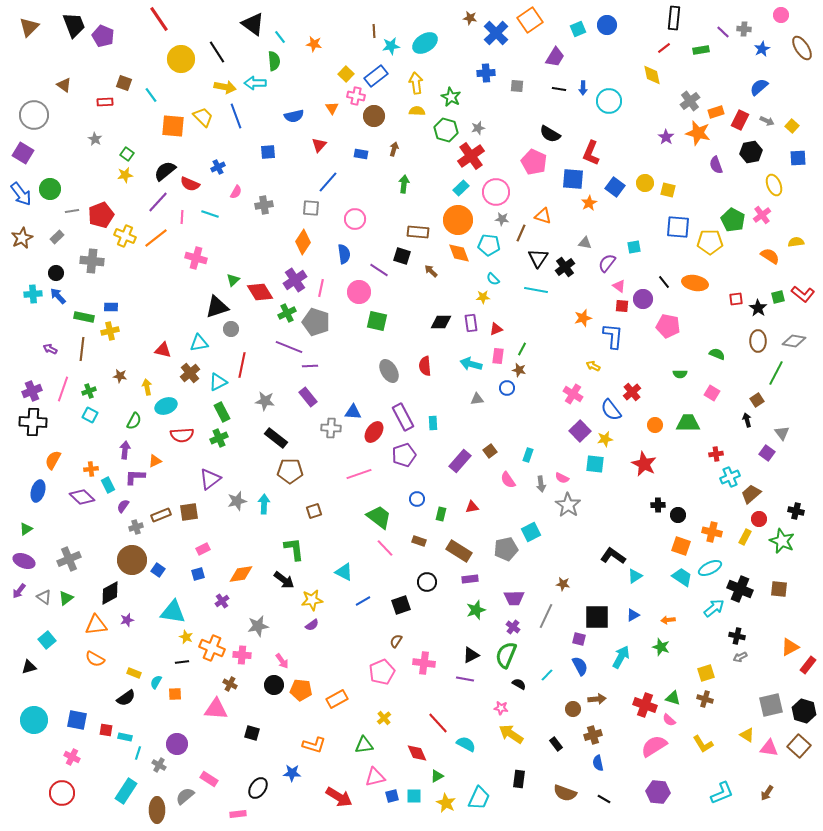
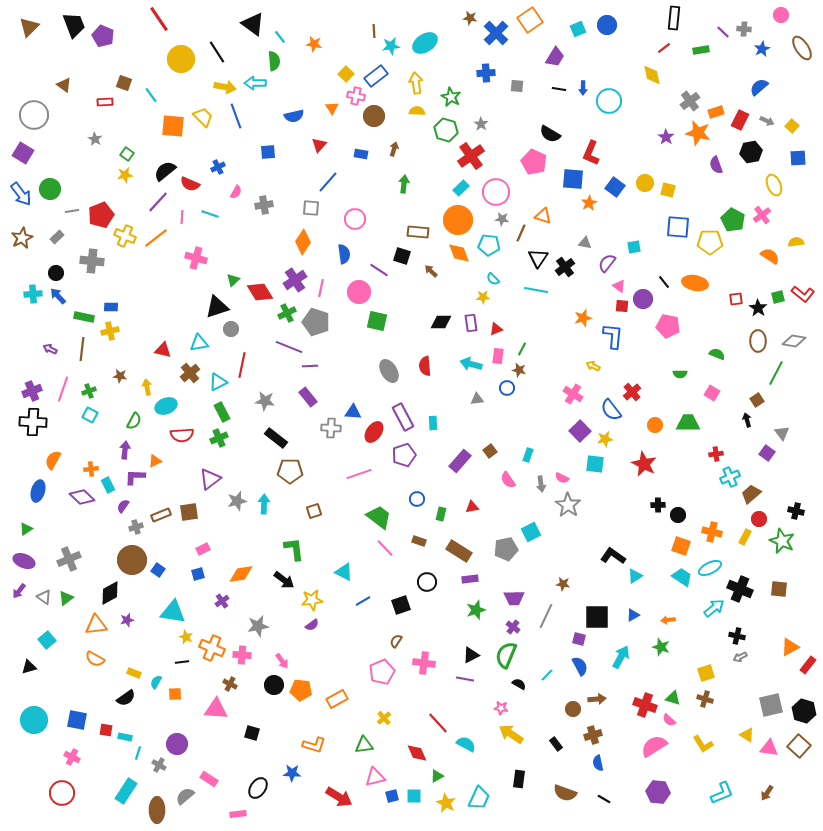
gray star at (478, 128): moved 3 px right, 4 px up; rotated 24 degrees counterclockwise
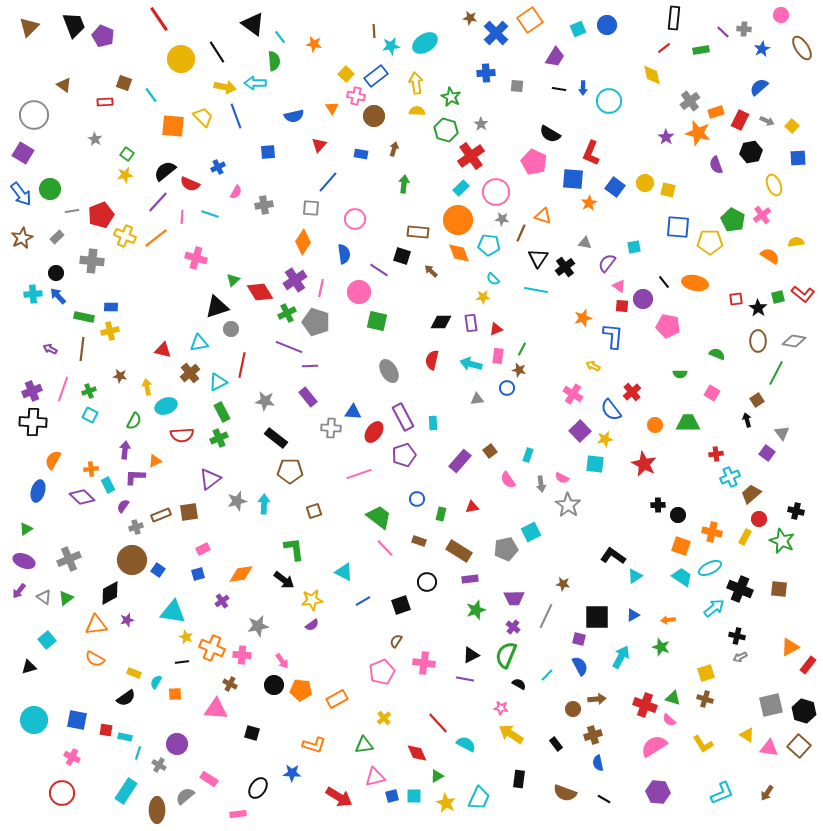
red semicircle at (425, 366): moved 7 px right, 6 px up; rotated 18 degrees clockwise
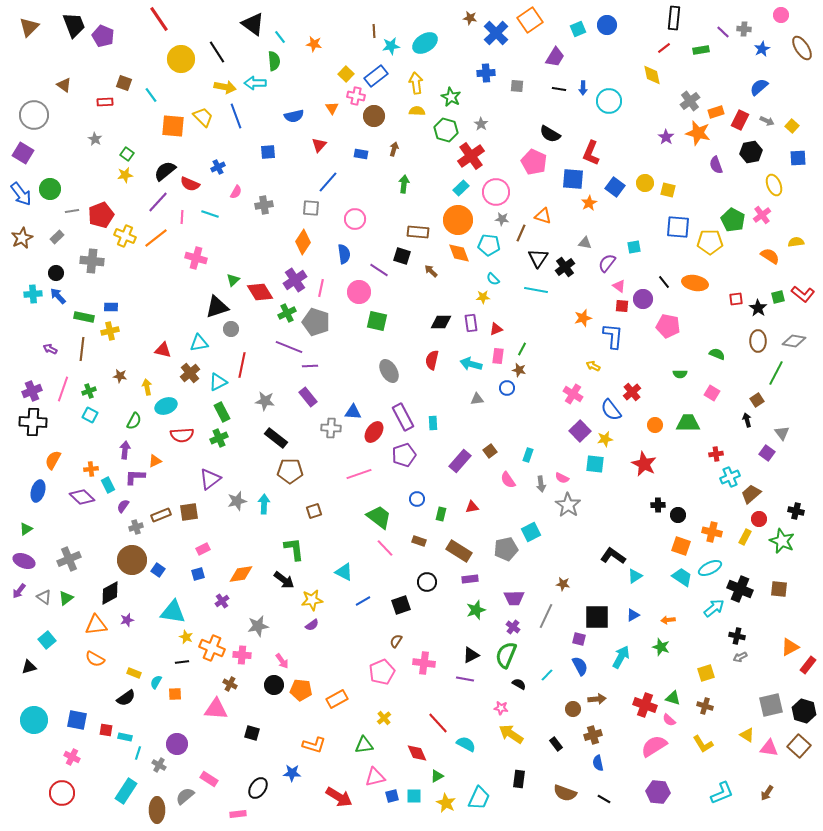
brown cross at (705, 699): moved 7 px down
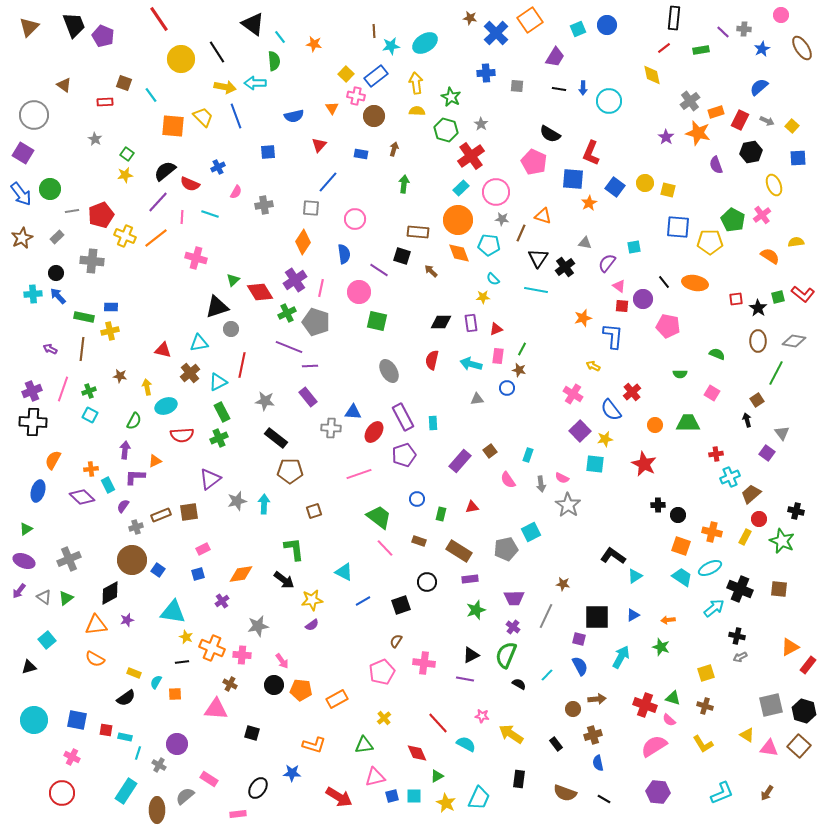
pink star at (501, 708): moved 19 px left, 8 px down
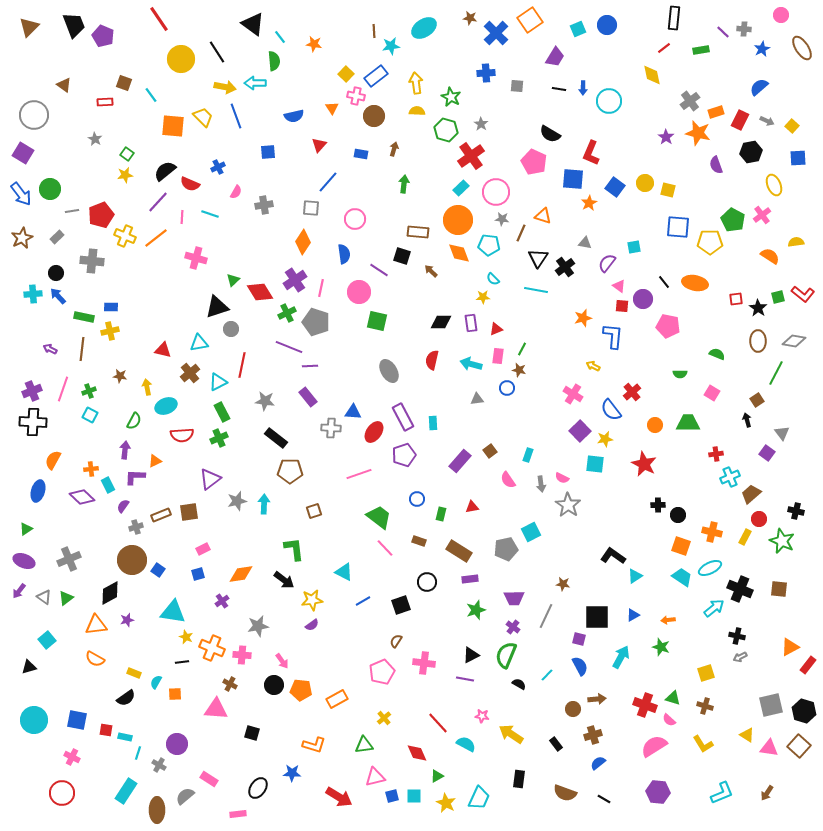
cyan ellipse at (425, 43): moved 1 px left, 15 px up
blue semicircle at (598, 763): rotated 63 degrees clockwise
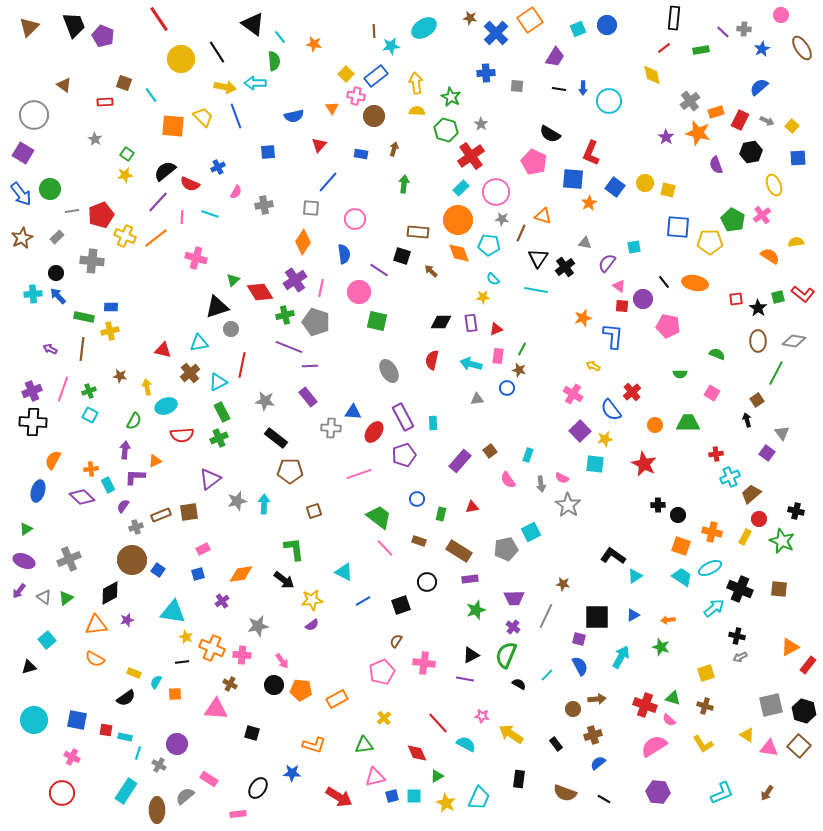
green cross at (287, 313): moved 2 px left, 2 px down; rotated 12 degrees clockwise
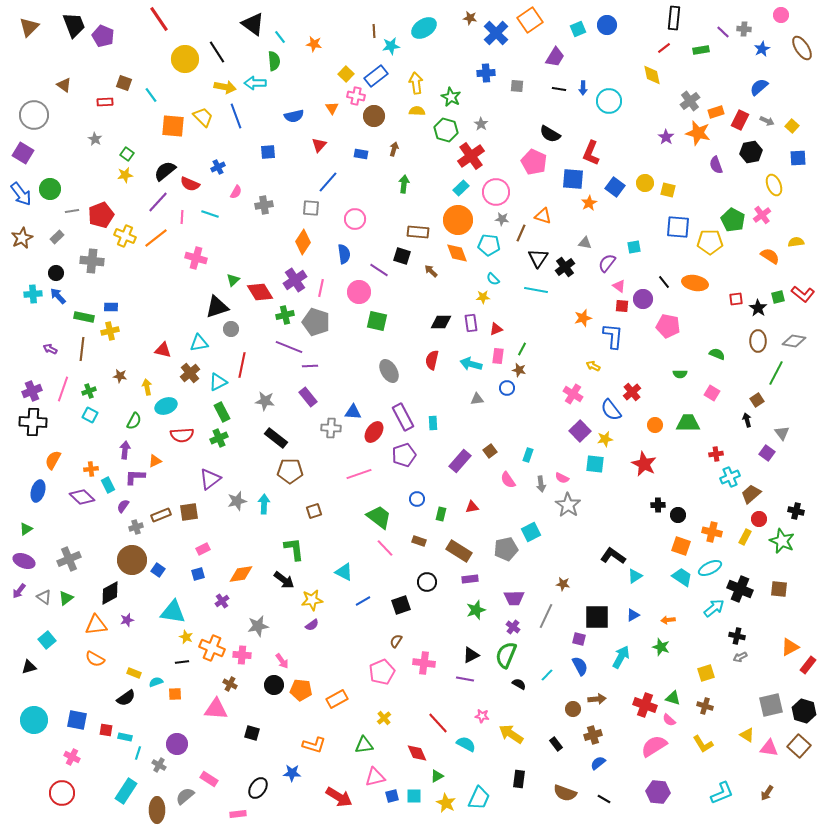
yellow circle at (181, 59): moved 4 px right
orange diamond at (459, 253): moved 2 px left
cyan semicircle at (156, 682): rotated 40 degrees clockwise
